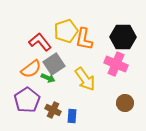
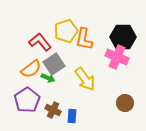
pink cross: moved 1 px right, 7 px up
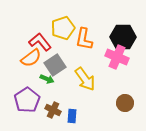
yellow pentagon: moved 3 px left, 3 px up
gray square: moved 1 px right, 1 px down
orange semicircle: moved 11 px up
green arrow: moved 1 px left, 1 px down
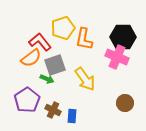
gray square: rotated 15 degrees clockwise
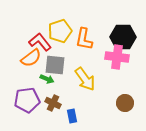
yellow pentagon: moved 3 px left, 3 px down
pink cross: rotated 15 degrees counterclockwise
gray square: rotated 25 degrees clockwise
purple pentagon: rotated 25 degrees clockwise
brown cross: moved 7 px up
blue rectangle: rotated 16 degrees counterclockwise
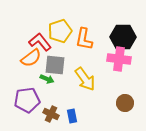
pink cross: moved 2 px right, 2 px down
brown cross: moved 2 px left, 11 px down
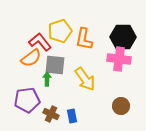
green arrow: rotated 112 degrees counterclockwise
brown circle: moved 4 px left, 3 px down
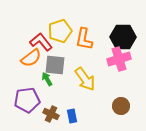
red L-shape: moved 1 px right
pink cross: rotated 25 degrees counterclockwise
green arrow: rotated 32 degrees counterclockwise
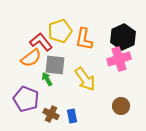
black hexagon: rotated 25 degrees counterclockwise
purple pentagon: moved 1 px left, 1 px up; rotated 30 degrees clockwise
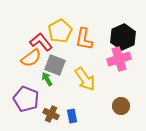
yellow pentagon: rotated 10 degrees counterclockwise
gray square: rotated 15 degrees clockwise
